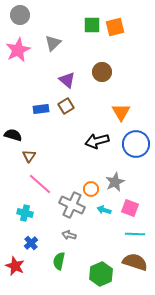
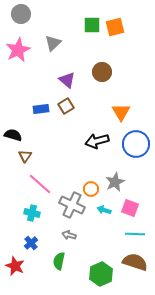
gray circle: moved 1 px right, 1 px up
brown triangle: moved 4 px left
cyan cross: moved 7 px right
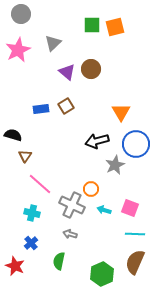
brown circle: moved 11 px left, 3 px up
purple triangle: moved 8 px up
gray star: moved 17 px up
gray arrow: moved 1 px right, 1 px up
brown semicircle: rotated 85 degrees counterclockwise
green hexagon: moved 1 px right
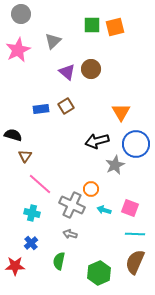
gray triangle: moved 2 px up
red star: rotated 24 degrees counterclockwise
green hexagon: moved 3 px left, 1 px up
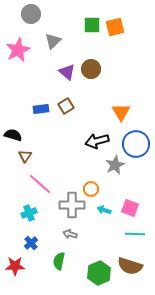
gray circle: moved 10 px right
gray cross: rotated 25 degrees counterclockwise
cyan cross: moved 3 px left; rotated 35 degrees counterclockwise
brown semicircle: moved 5 px left, 4 px down; rotated 95 degrees counterclockwise
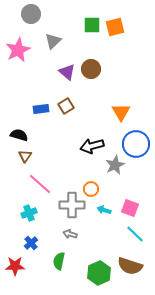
black semicircle: moved 6 px right
black arrow: moved 5 px left, 5 px down
cyan line: rotated 42 degrees clockwise
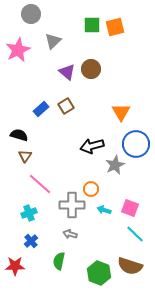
blue rectangle: rotated 35 degrees counterclockwise
blue cross: moved 2 px up
green hexagon: rotated 15 degrees counterclockwise
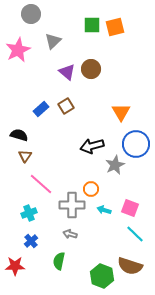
pink line: moved 1 px right
green hexagon: moved 3 px right, 3 px down
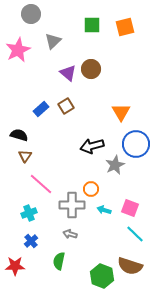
orange square: moved 10 px right
purple triangle: moved 1 px right, 1 px down
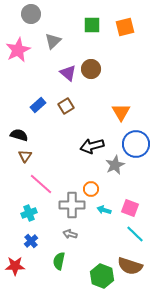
blue rectangle: moved 3 px left, 4 px up
